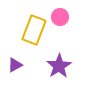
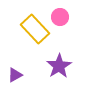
yellow rectangle: moved 1 px right, 1 px up; rotated 64 degrees counterclockwise
purple triangle: moved 10 px down
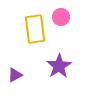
pink circle: moved 1 px right
yellow rectangle: rotated 36 degrees clockwise
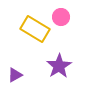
yellow rectangle: rotated 52 degrees counterclockwise
